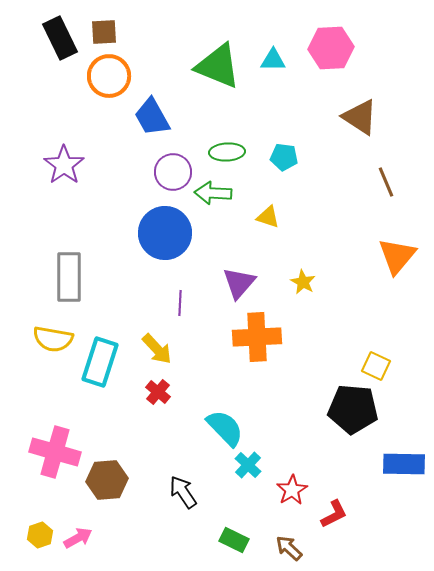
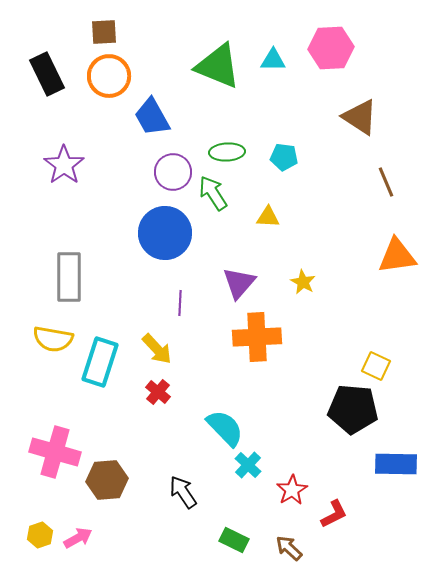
black rectangle: moved 13 px left, 36 px down
green arrow: rotated 54 degrees clockwise
yellow triangle: rotated 15 degrees counterclockwise
orange triangle: rotated 42 degrees clockwise
blue rectangle: moved 8 px left
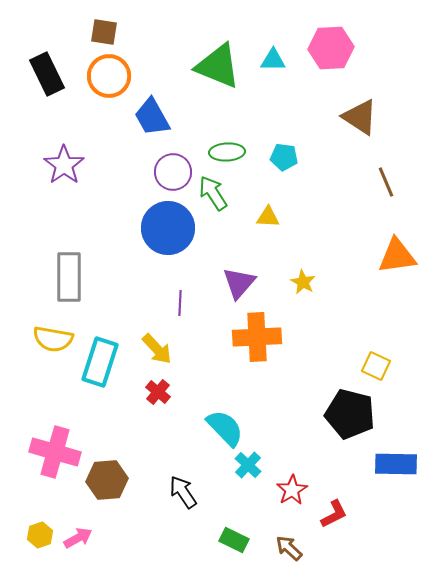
brown square: rotated 12 degrees clockwise
blue circle: moved 3 px right, 5 px up
black pentagon: moved 3 px left, 5 px down; rotated 9 degrees clockwise
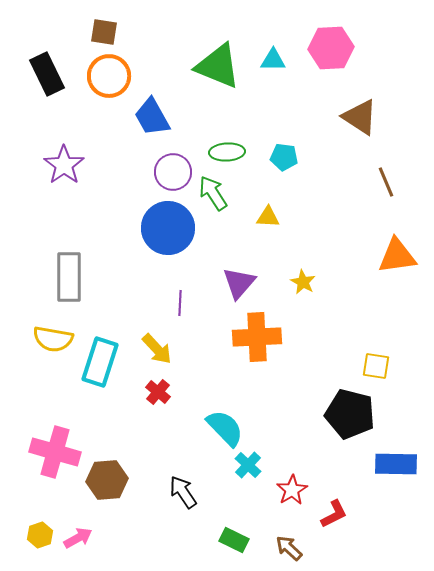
yellow square: rotated 16 degrees counterclockwise
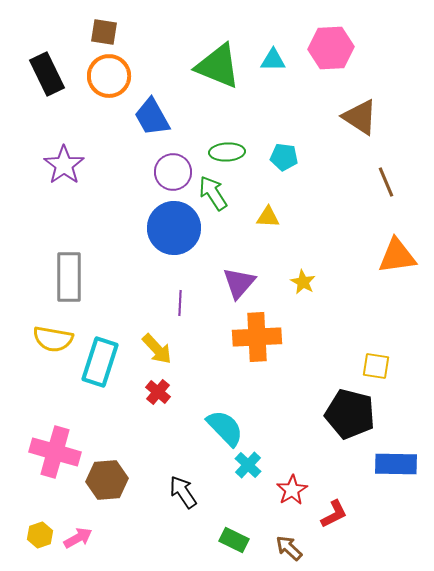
blue circle: moved 6 px right
